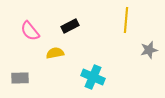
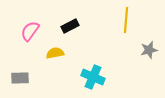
pink semicircle: rotated 75 degrees clockwise
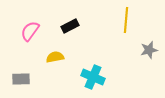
yellow semicircle: moved 4 px down
gray rectangle: moved 1 px right, 1 px down
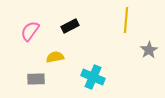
gray star: rotated 18 degrees counterclockwise
gray rectangle: moved 15 px right
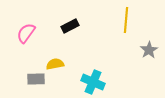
pink semicircle: moved 4 px left, 2 px down
yellow semicircle: moved 7 px down
cyan cross: moved 5 px down
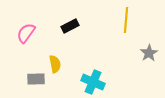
gray star: moved 3 px down
yellow semicircle: rotated 90 degrees clockwise
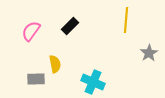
black rectangle: rotated 18 degrees counterclockwise
pink semicircle: moved 5 px right, 2 px up
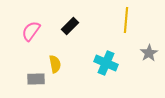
cyan cross: moved 13 px right, 19 px up
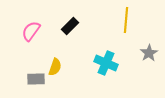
yellow semicircle: moved 3 px down; rotated 30 degrees clockwise
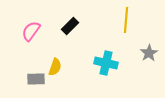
cyan cross: rotated 10 degrees counterclockwise
